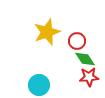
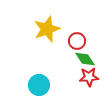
yellow star: moved 3 px up
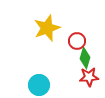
yellow star: moved 1 px up
green diamond: moved 1 px up; rotated 50 degrees clockwise
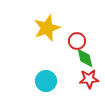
green diamond: rotated 30 degrees counterclockwise
red star: moved 2 px down
cyan circle: moved 7 px right, 4 px up
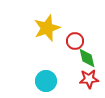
red circle: moved 2 px left
green diamond: moved 2 px right
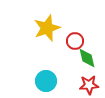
red star: moved 6 px down
